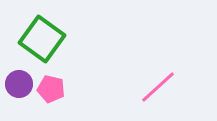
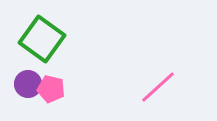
purple circle: moved 9 px right
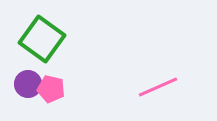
pink line: rotated 18 degrees clockwise
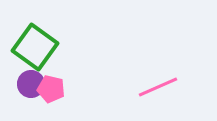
green square: moved 7 px left, 8 px down
purple circle: moved 3 px right
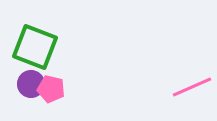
green square: rotated 15 degrees counterclockwise
pink line: moved 34 px right
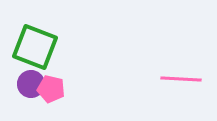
pink line: moved 11 px left, 8 px up; rotated 27 degrees clockwise
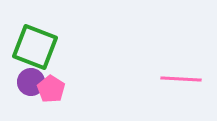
purple circle: moved 2 px up
pink pentagon: rotated 20 degrees clockwise
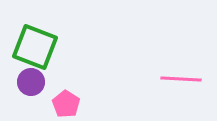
pink pentagon: moved 15 px right, 15 px down
